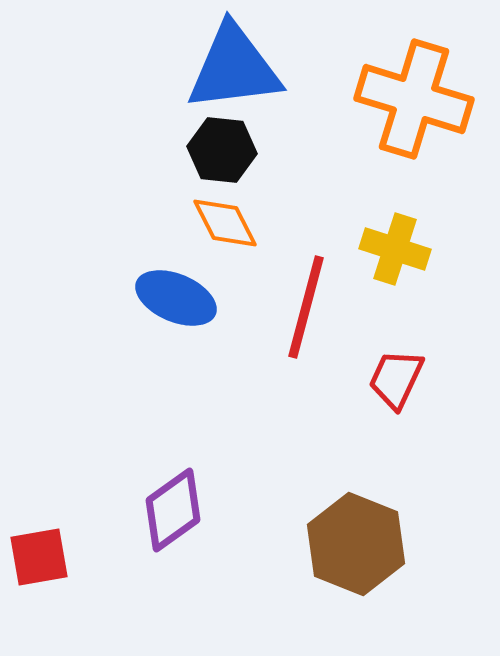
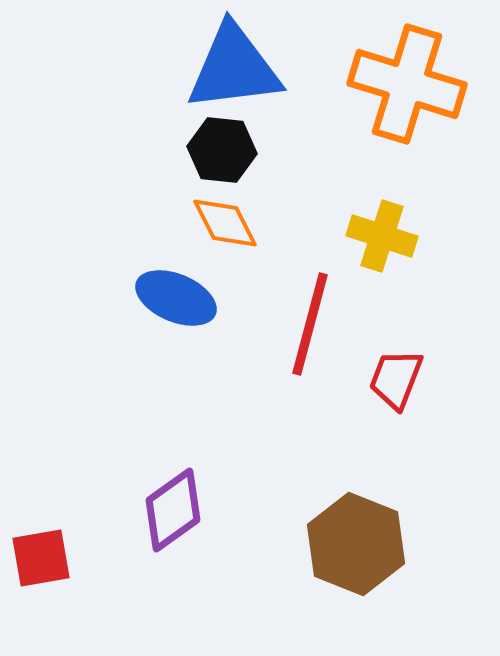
orange cross: moved 7 px left, 15 px up
yellow cross: moved 13 px left, 13 px up
red line: moved 4 px right, 17 px down
red trapezoid: rotated 4 degrees counterclockwise
red square: moved 2 px right, 1 px down
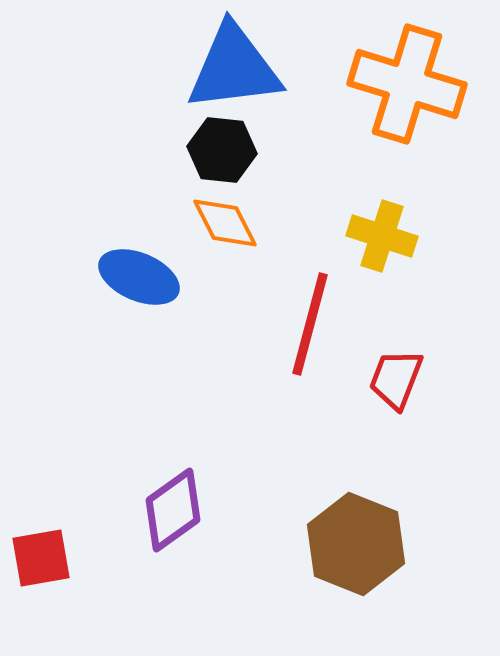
blue ellipse: moved 37 px left, 21 px up
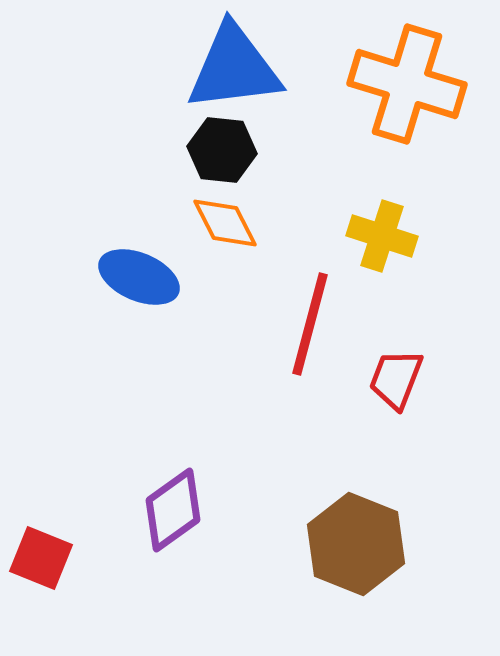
red square: rotated 32 degrees clockwise
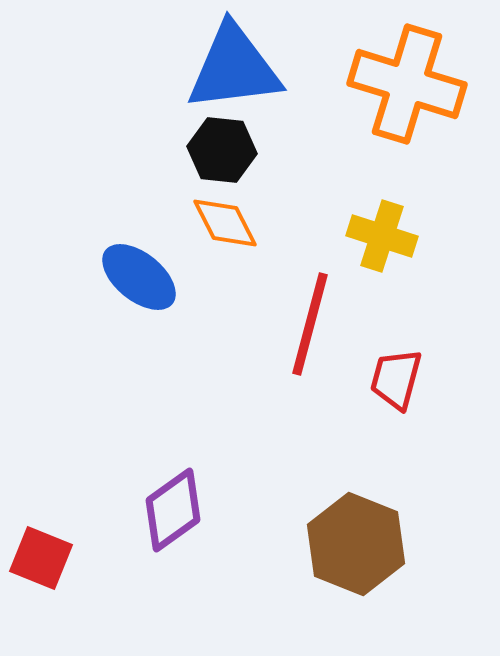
blue ellipse: rotated 16 degrees clockwise
red trapezoid: rotated 6 degrees counterclockwise
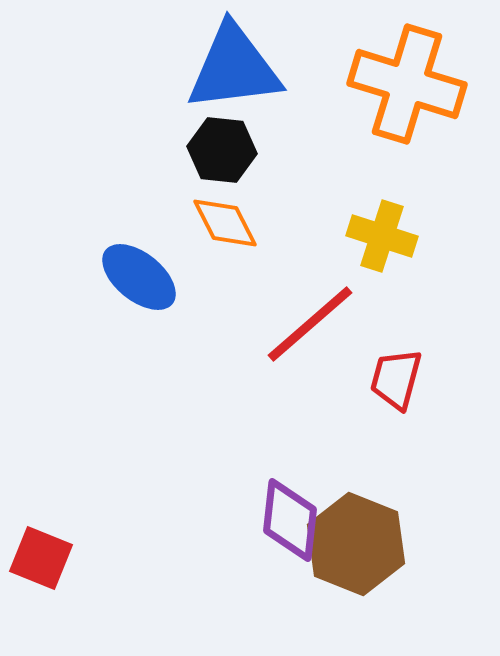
red line: rotated 34 degrees clockwise
purple diamond: moved 117 px right, 10 px down; rotated 48 degrees counterclockwise
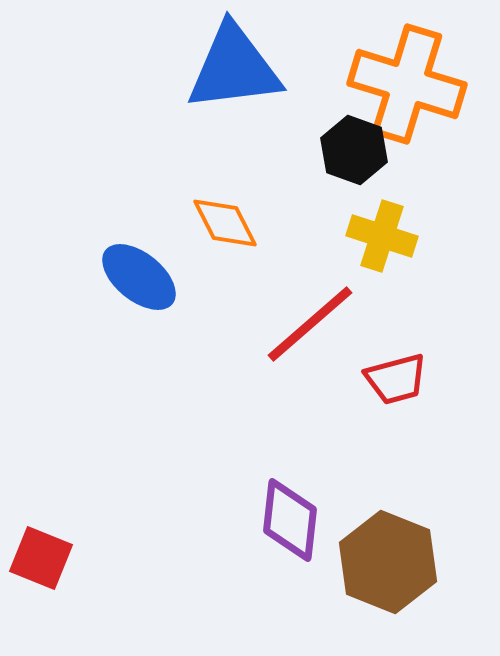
black hexagon: moved 132 px right; rotated 14 degrees clockwise
red trapezoid: rotated 120 degrees counterclockwise
brown hexagon: moved 32 px right, 18 px down
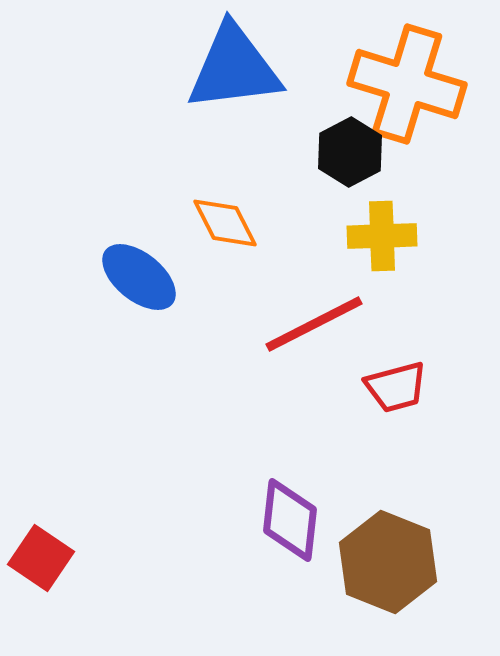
black hexagon: moved 4 px left, 2 px down; rotated 12 degrees clockwise
yellow cross: rotated 20 degrees counterclockwise
red line: moved 4 px right; rotated 14 degrees clockwise
red trapezoid: moved 8 px down
red square: rotated 12 degrees clockwise
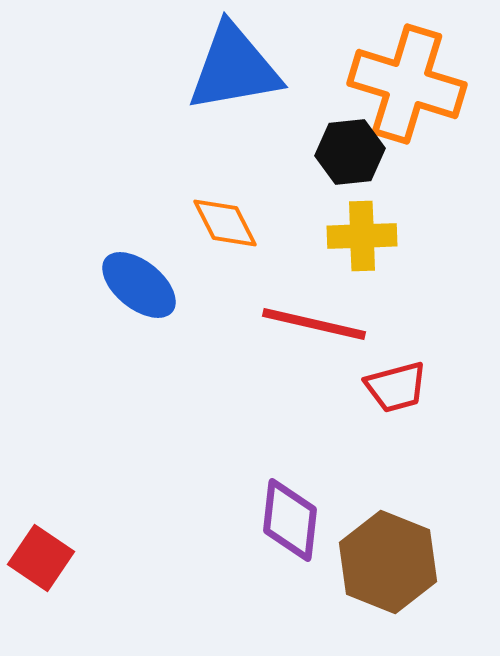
blue triangle: rotated 3 degrees counterclockwise
black hexagon: rotated 22 degrees clockwise
yellow cross: moved 20 px left
blue ellipse: moved 8 px down
red line: rotated 40 degrees clockwise
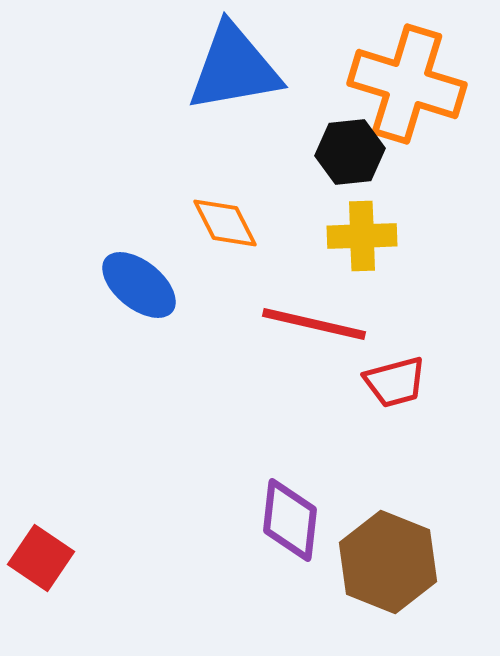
red trapezoid: moved 1 px left, 5 px up
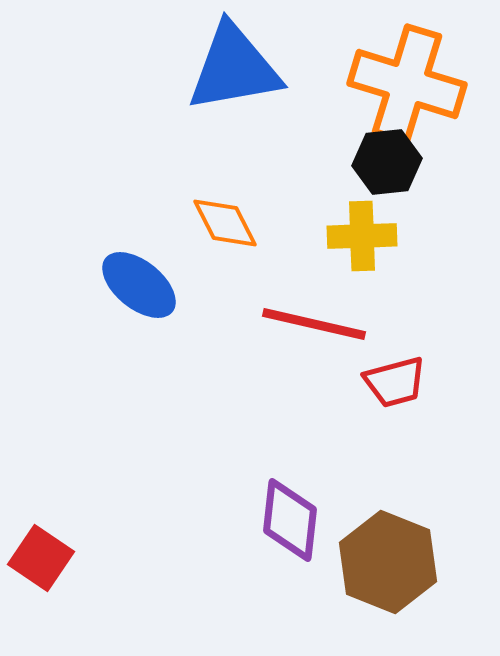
black hexagon: moved 37 px right, 10 px down
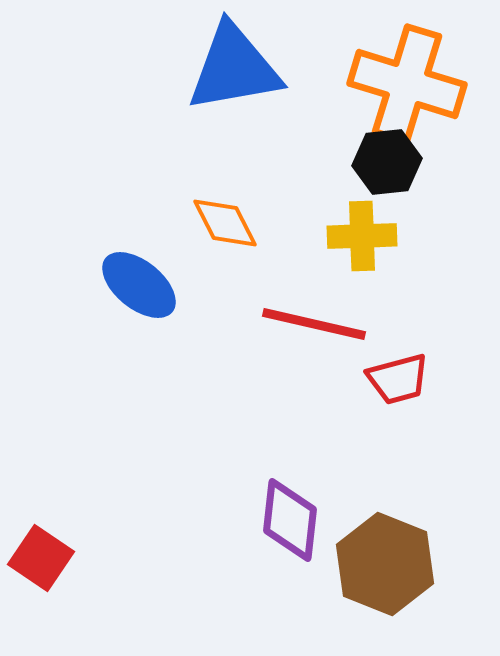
red trapezoid: moved 3 px right, 3 px up
brown hexagon: moved 3 px left, 2 px down
